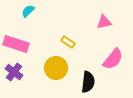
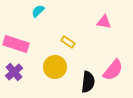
cyan semicircle: moved 10 px right
pink triangle: rotated 21 degrees clockwise
pink semicircle: moved 11 px down
yellow circle: moved 1 px left, 1 px up
purple cross: rotated 12 degrees clockwise
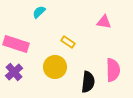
cyan semicircle: moved 1 px right, 1 px down
pink semicircle: rotated 40 degrees counterclockwise
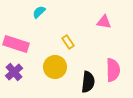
yellow rectangle: rotated 24 degrees clockwise
